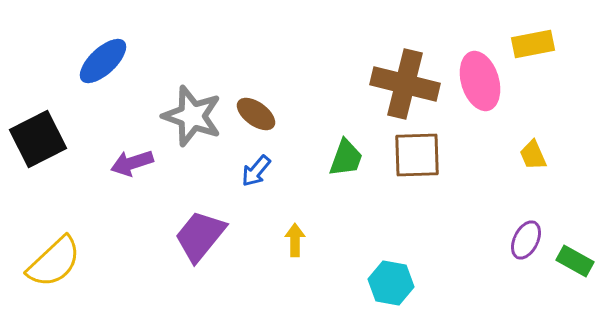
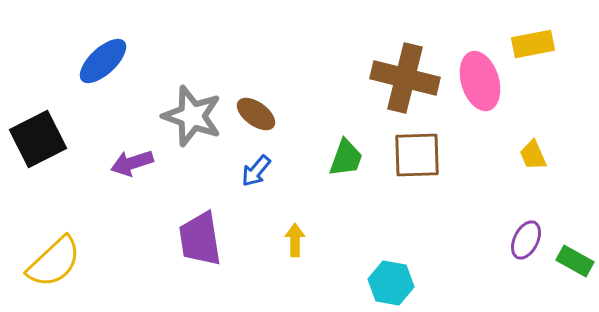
brown cross: moved 6 px up
purple trapezoid: moved 3 px down; rotated 48 degrees counterclockwise
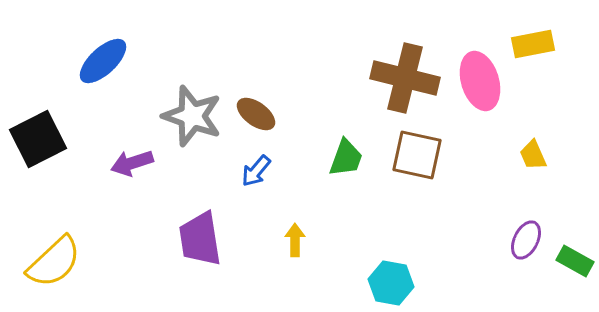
brown square: rotated 14 degrees clockwise
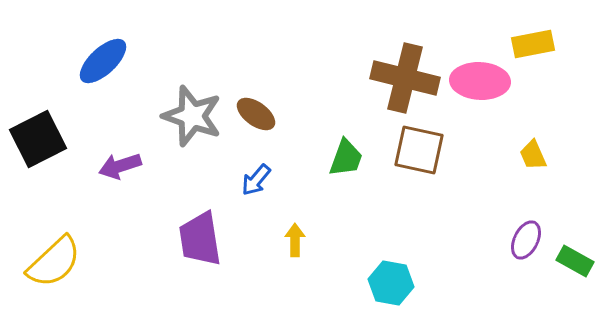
pink ellipse: rotated 70 degrees counterclockwise
brown square: moved 2 px right, 5 px up
purple arrow: moved 12 px left, 3 px down
blue arrow: moved 9 px down
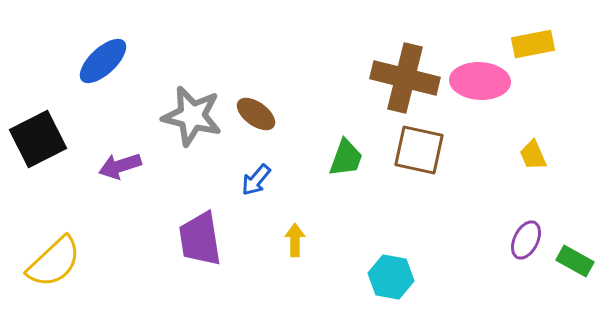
gray star: rotated 6 degrees counterclockwise
cyan hexagon: moved 6 px up
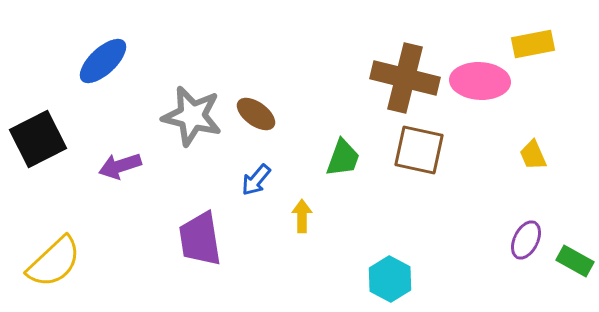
green trapezoid: moved 3 px left
yellow arrow: moved 7 px right, 24 px up
cyan hexagon: moved 1 px left, 2 px down; rotated 18 degrees clockwise
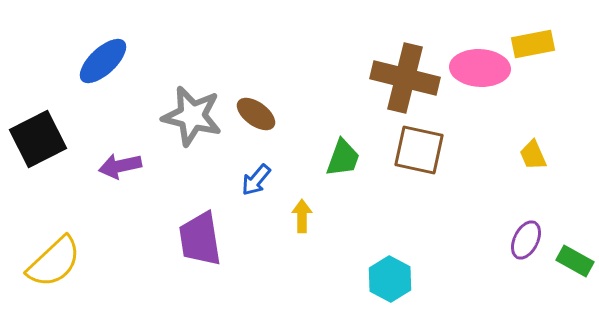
pink ellipse: moved 13 px up
purple arrow: rotated 6 degrees clockwise
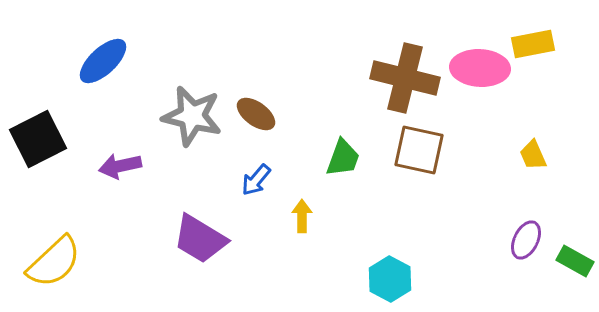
purple trapezoid: rotated 50 degrees counterclockwise
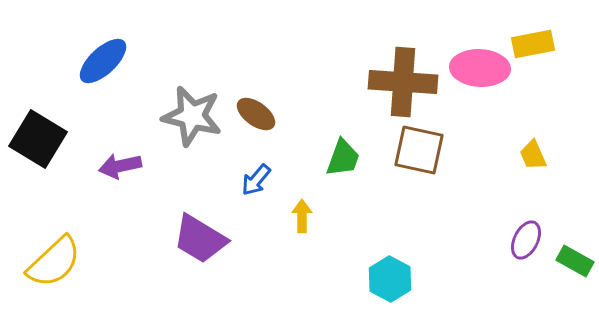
brown cross: moved 2 px left, 4 px down; rotated 10 degrees counterclockwise
black square: rotated 32 degrees counterclockwise
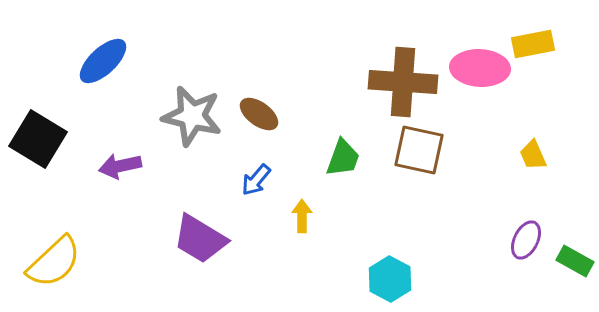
brown ellipse: moved 3 px right
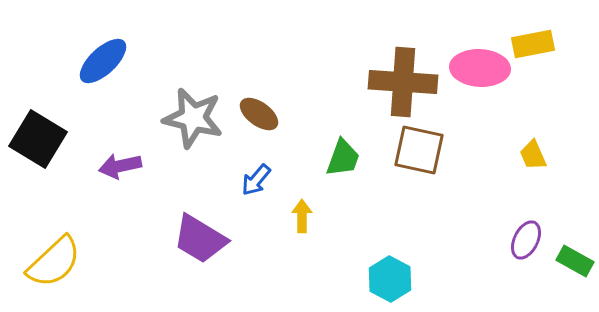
gray star: moved 1 px right, 2 px down
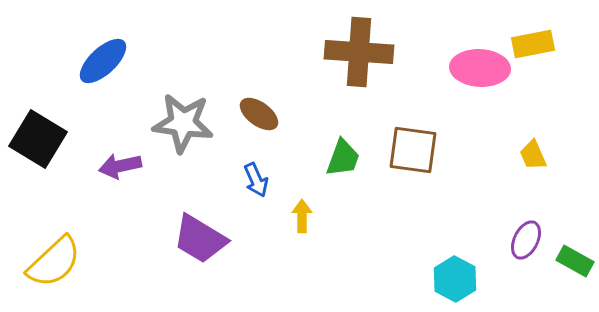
brown cross: moved 44 px left, 30 px up
gray star: moved 10 px left, 5 px down; rotated 6 degrees counterclockwise
brown square: moved 6 px left; rotated 4 degrees counterclockwise
blue arrow: rotated 64 degrees counterclockwise
cyan hexagon: moved 65 px right
